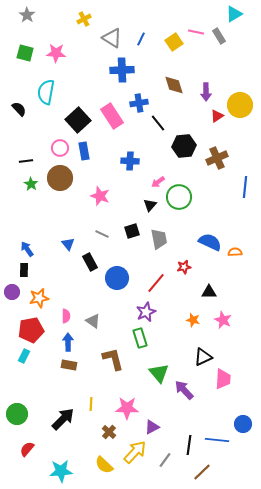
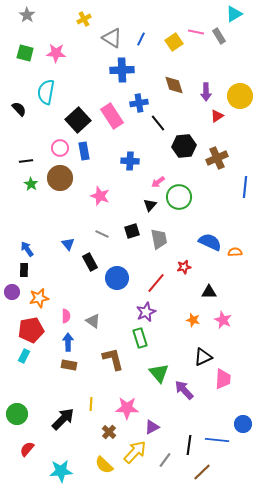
yellow circle at (240, 105): moved 9 px up
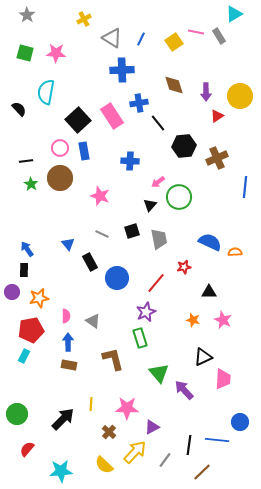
blue circle at (243, 424): moved 3 px left, 2 px up
